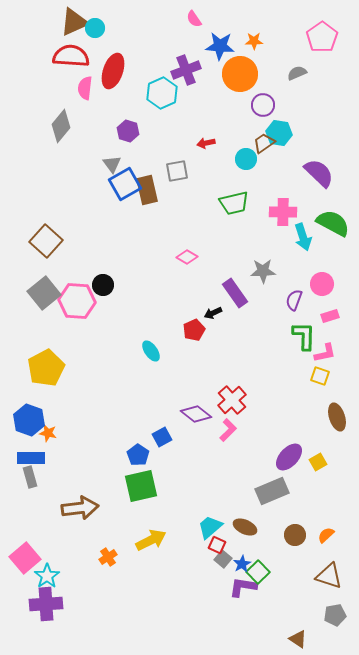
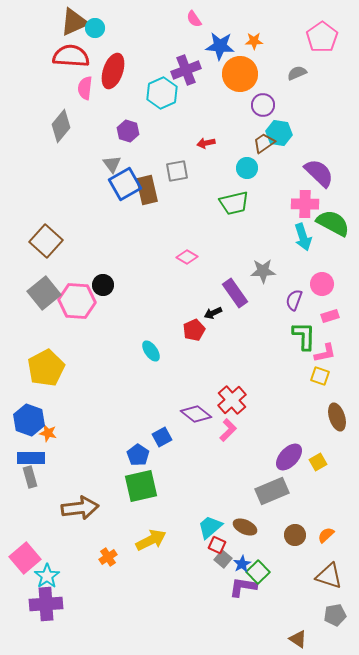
cyan circle at (246, 159): moved 1 px right, 9 px down
pink cross at (283, 212): moved 22 px right, 8 px up
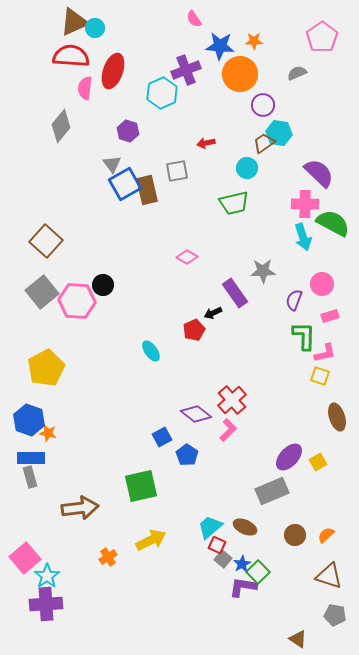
gray square at (44, 293): moved 2 px left, 1 px up
blue pentagon at (138, 455): moved 49 px right
gray pentagon at (335, 615): rotated 20 degrees clockwise
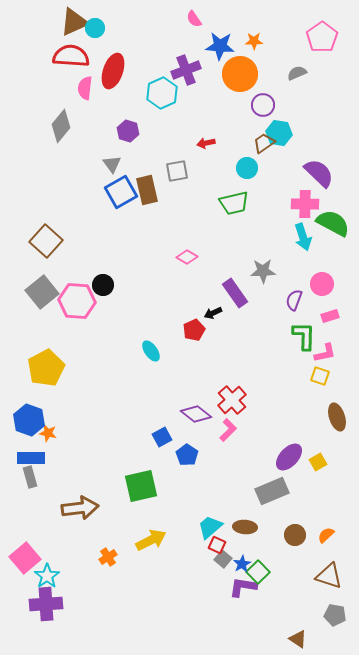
blue square at (125, 184): moved 4 px left, 8 px down
brown ellipse at (245, 527): rotated 20 degrees counterclockwise
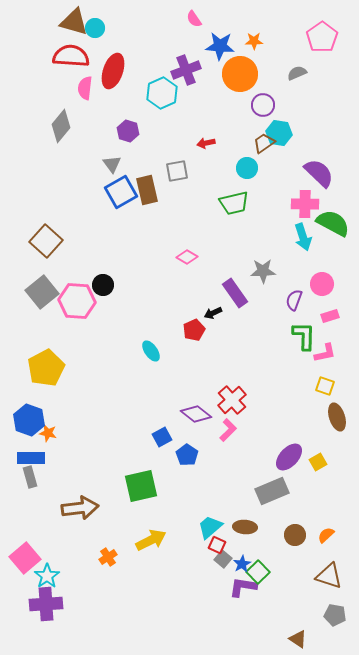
brown triangle at (74, 22): rotated 40 degrees clockwise
yellow square at (320, 376): moved 5 px right, 10 px down
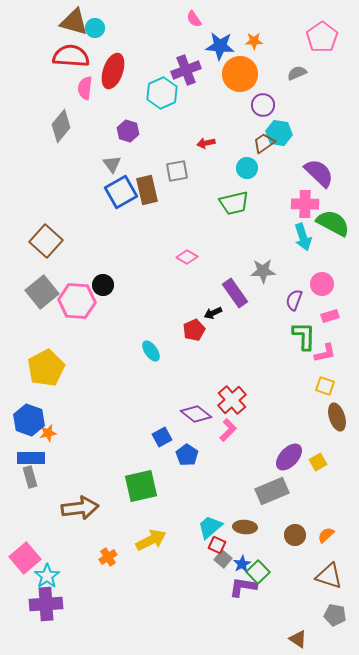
orange star at (48, 433): rotated 24 degrees counterclockwise
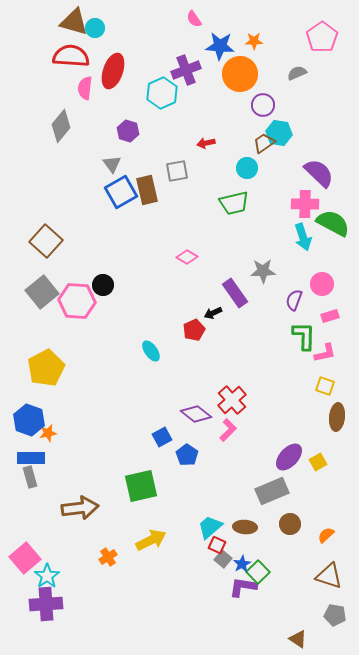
brown ellipse at (337, 417): rotated 24 degrees clockwise
brown circle at (295, 535): moved 5 px left, 11 px up
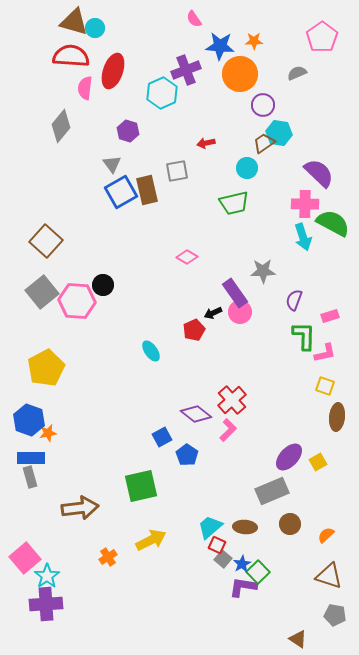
pink circle at (322, 284): moved 82 px left, 28 px down
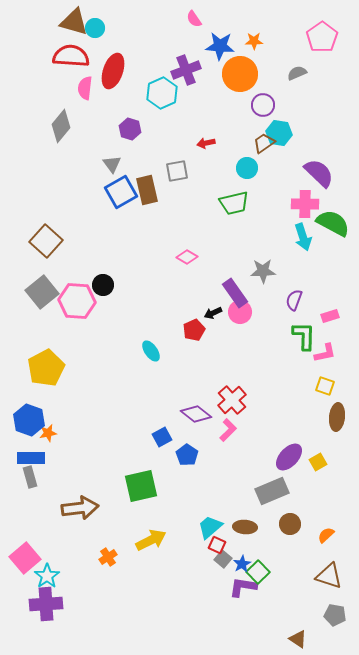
purple hexagon at (128, 131): moved 2 px right, 2 px up
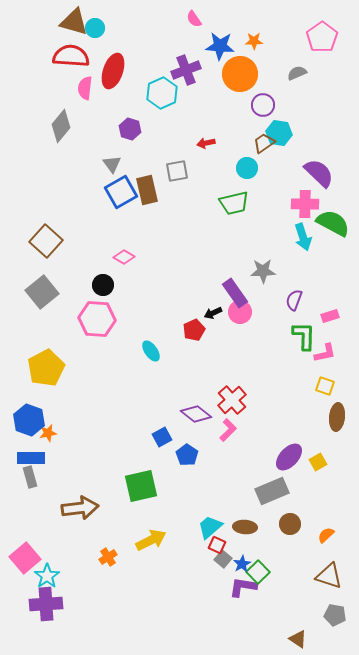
pink diamond at (187, 257): moved 63 px left
pink hexagon at (77, 301): moved 20 px right, 18 px down
